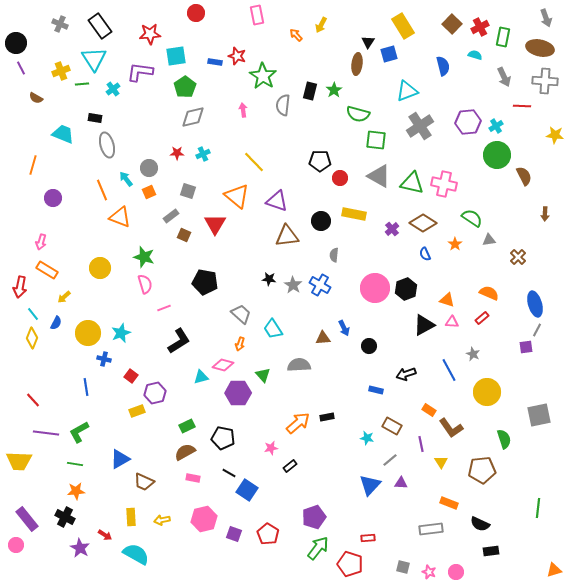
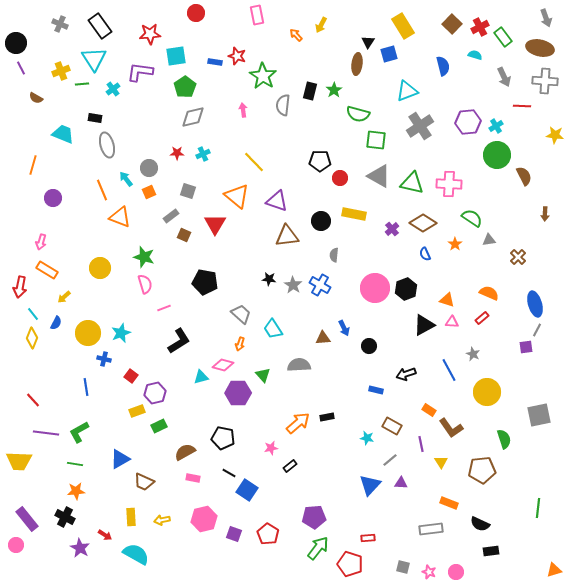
green rectangle at (503, 37): rotated 48 degrees counterclockwise
pink cross at (444, 184): moved 5 px right; rotated 10 degrees counterclockwise
green rectangle at (187, 426): moved 28 px left
purple pentagon at (314, 517): rotated 15 degrees clockwise
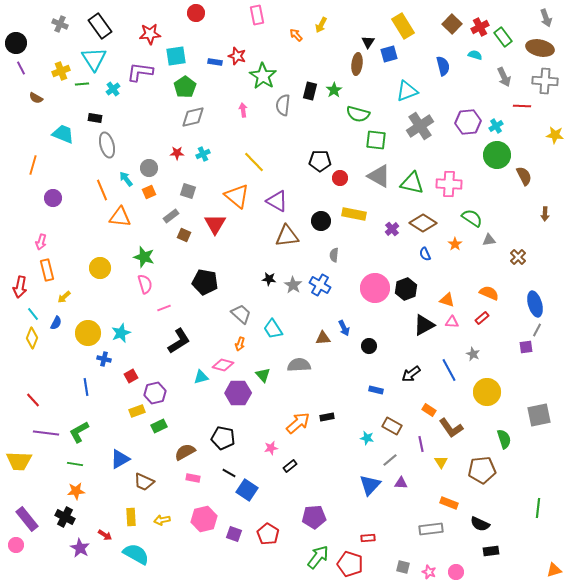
purple triangle at (277, 201): rotated 10 degrees clockwise
orange triangle at (120, 217): rotated 15 degrees counterclockwise
orange rectangle at (47, 270): rotated 45 degrees clockwise
black arrow at (406, 374): moved 5 px right; rotated 18 degrees counterclockwise
red square at (131, 376): rotated 24 degrees clockwise
green arrow at (318, 548): moved 9 px down
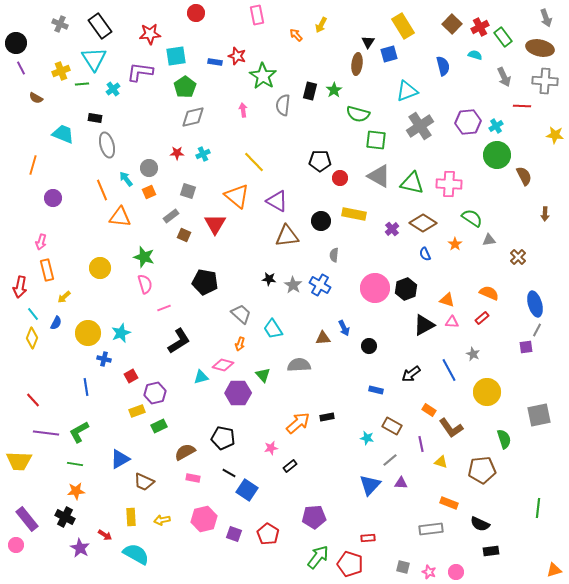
yellow triangle at (441, 462): rotated 40 degrees counterclockwise
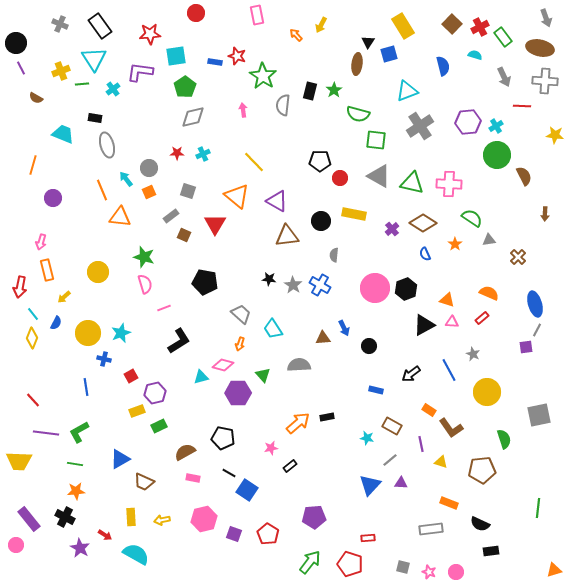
yellow circle at (100, 268): moved 2 px left, 4 px down
purple rectangle at (27, 519): moved 2 px right
green arrow at (318, 557): moved 8 px left, 5 px down
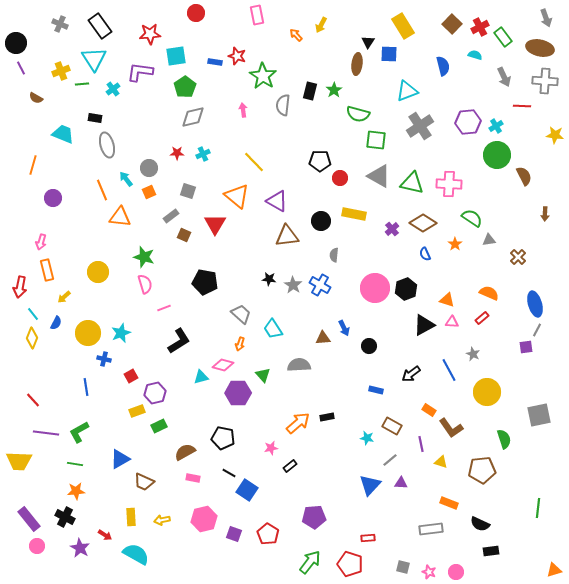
blue square at (389, 54): rotated 18 degrees clockwise
pink circle at (16, 545): moved 21 px right, 1 px down
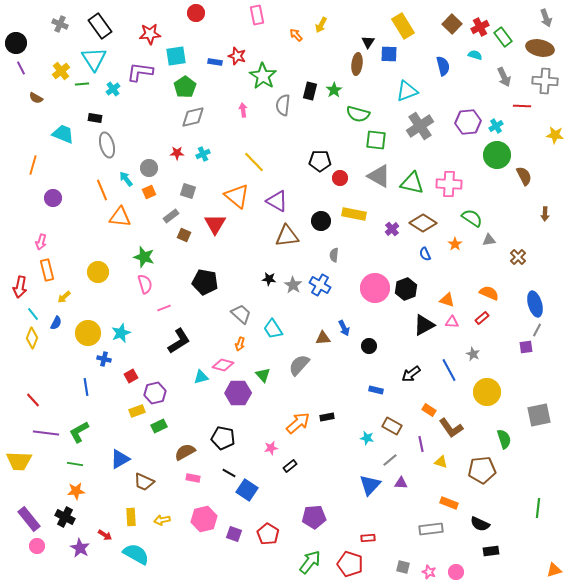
yellow cross at (61, 71): rotated 18 degrees counterclockwise
gray semicircle at (299, 365): rotated 45 degrees counterclockwise
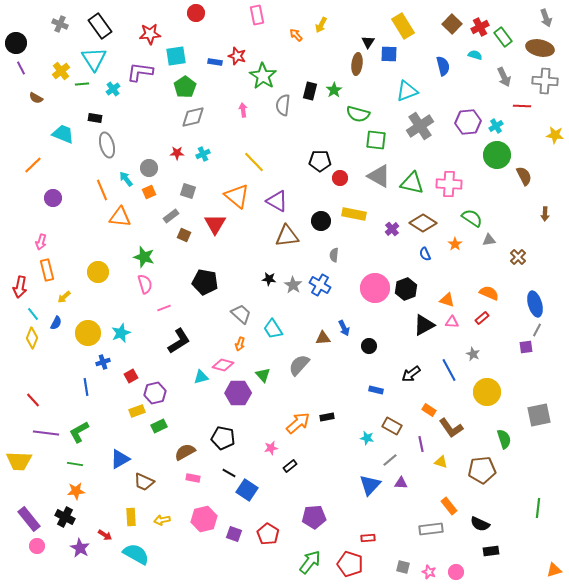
orange line at (33, 165): rotated 30 degrees clockwise
blue cross at (104, 359): moved 1 px left, 3 px down; rotated 32 degrees counterclockwise
orange rectangle at (449, 503): moved 3 px down; rotated 30 degrees clockwise
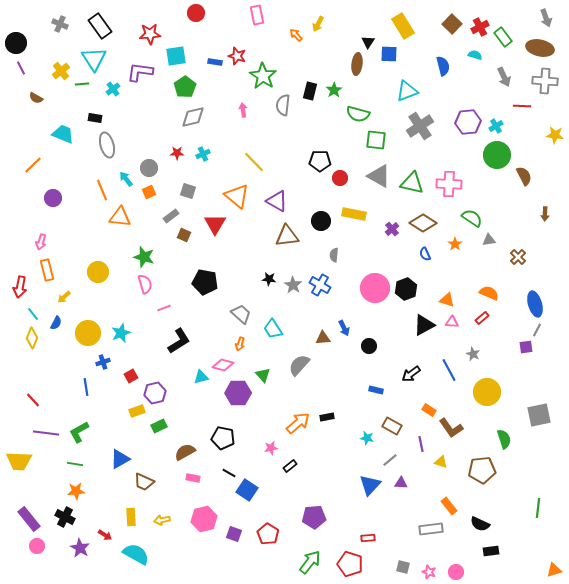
yellow arrow at (321, 25): moved 3 px left, 1 px up
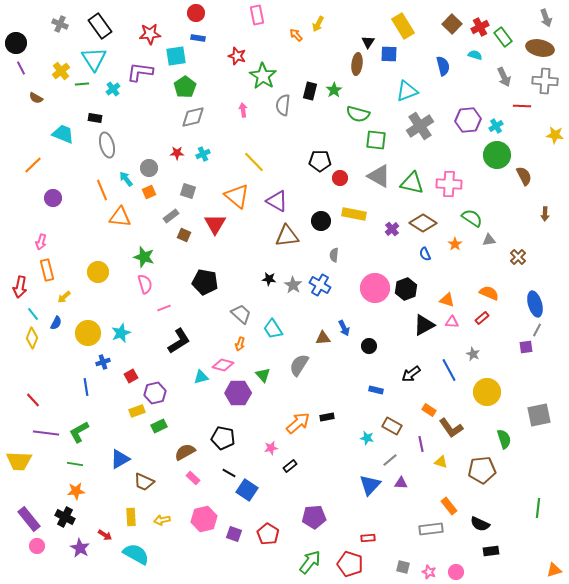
blue rectangle at (215, 62): moved 17 px left, 24 px up
purple hexagon at (468, 122): moved 2 px up
gray semicircle at (299, 365): rotated 10 degrees counterclockwise
pink rectangle at (193, 478): rotated 32 degrees clockwise
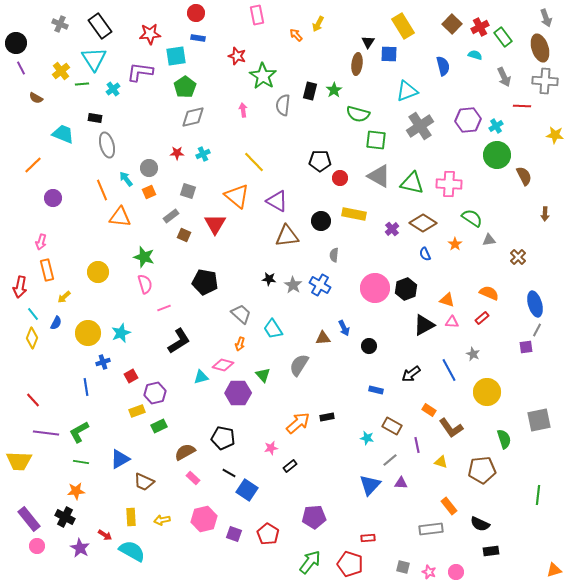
brown ellipse at (540, 48): rotated 60 degrees clockwise
gray square at (539, 415): moved 5 px down
purple line at (421, 444): moved 4 px left, 1 px down
green line at (75, 464): moved 6 px right, 2 px up
green line at (538, 508): moved 13 px up
cyan semicircle at (136, 554): moved 4 px left, 3 px up
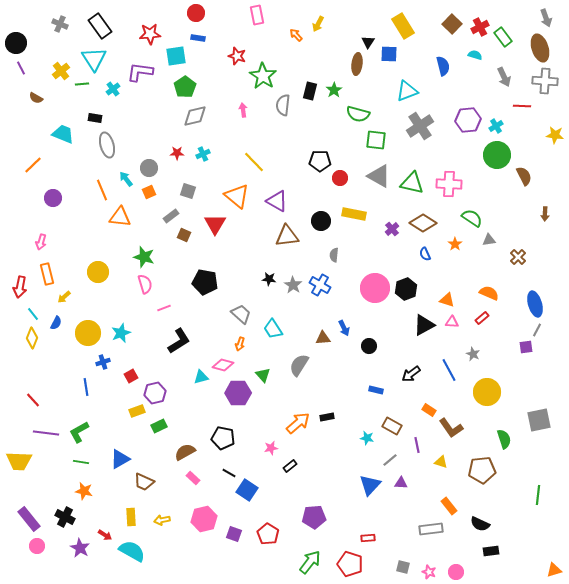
gray diamond at (193, 117): moved 2 px right, 1 px up
orange rectangle at (47, 270): moved 4 px down
orange star at (76, 491): moved 8 px right; rotated 18 degrees clockwise
